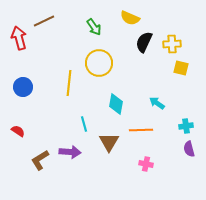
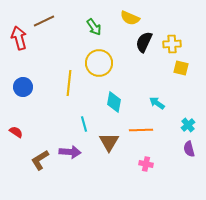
cyan diamond: moved 2 px left, 2 px up
cyan cross: moved 2 px right, 1 px up; rotated 32 degrees counterclockwise
red semicircle: moved 2 px left, 1 px down
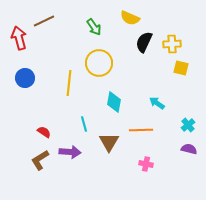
blue circle: moved 2 px right, 9 px up
red semicircle: moved 28 px right
purple semicircle: rotated 119 degrees clockwise
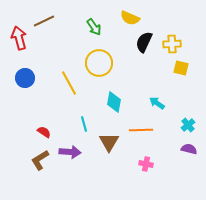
yellow line: rotated 35 degrees counterclockwise
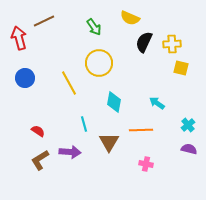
red semicircle: moved 6 px left, 1 px up
